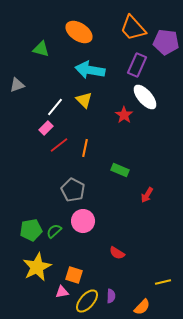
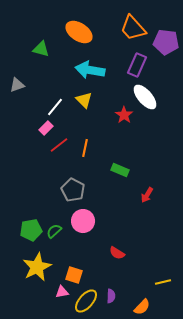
yellow ellipse: moved 1 px left
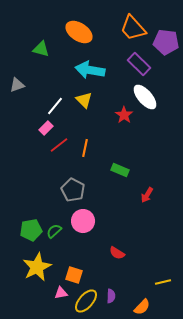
purple rectangle: moved 2 px right, 1 px up; rotated 70 degrees counterclockwise
white line: moved 1 px up
pink triangle: moved 1 px left, 1 px down
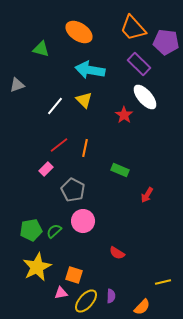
pink rectangle: moved 41 px down
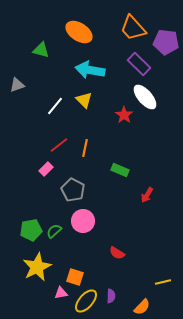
green triangle: moved 1 px down
orange square: moved 1 px right, 2 px down
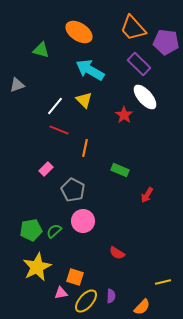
cyan arrow: rotated 20 degrees clockwise
red line: moved 15 px up; rotated 60 degrees clockwise
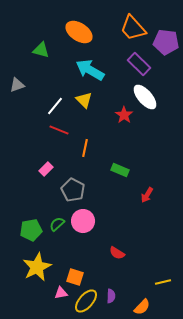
green semicircle: moved 3 px right, 7 px up
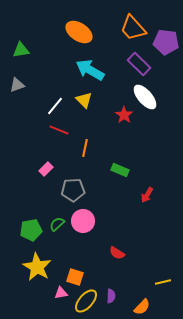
green triangle: moved 20 px left; rotated 24 degrees counterclockwise
gray pentagon: rotated 30 degrees counterclockwise
yellow star: rotated 16 degrees counterclockwise
